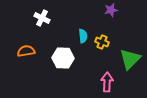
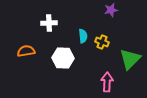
white cross: moved 7 px right, 5 px down; rotated 28 degrees counterclockwise
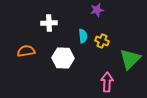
purple star: moved 14 px left
yellow cross: moved 1 px up
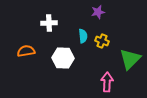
purple star: moved 1 px right, 2 px down
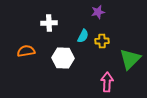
cyan semicircle: rotated 32 degrees clockwise
yellow cross: rotated 24 degrees counterclockwise
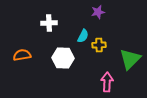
yellow cross: moved 3 px left, 4 px down
orange semicircle: moved 4 px left, 4 px down
